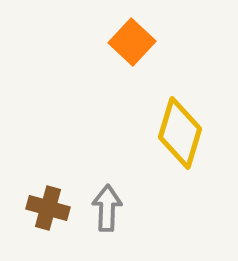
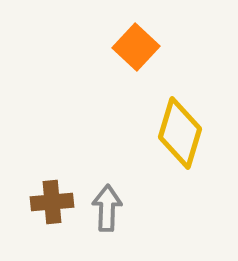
orange square: moved 4 px right, 5 px down
brown cross: moved 4 px right, 6 px up; rotated 21 degrees counterclockwise
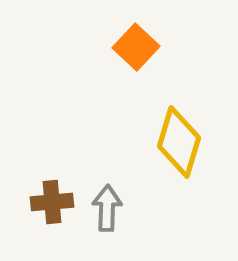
yellow diamond: moved 1 px left, 9 px down
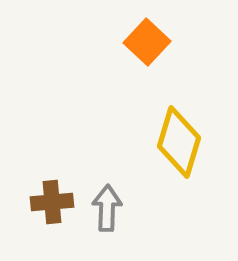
orange square: moved 11 px right, 5 px up
